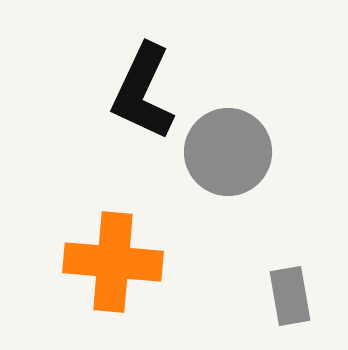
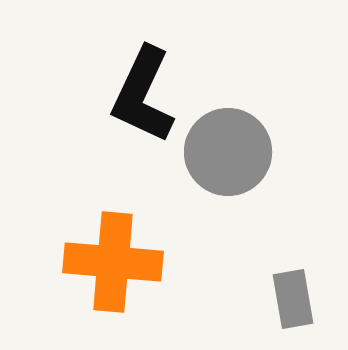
black L-shape: moved 3 px down
gray rectangle: moved 3 px right, 3 px down
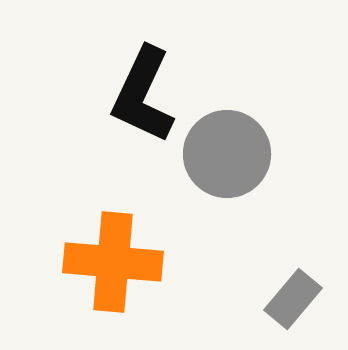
gray circle: moved 1 px left, 2 px down
gray rectangle: rotated 50 degrees clockwise
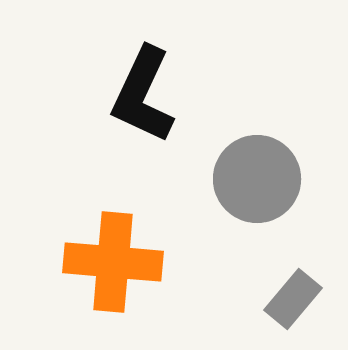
gray circle: moved 30 px right, 25 px down
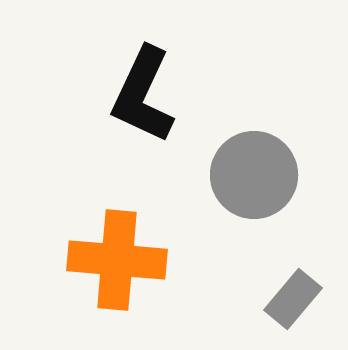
gray circle: moved 3 px left, 4 px up
orange cross: moved 4 px right, 2 px up
